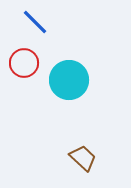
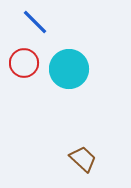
cyan circle: moved 11 px up
brown trapezoid: moved 1 px down
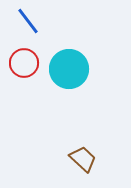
blue line: moved 7 px left, 1 px up; rotated 8 degrees clockwise
